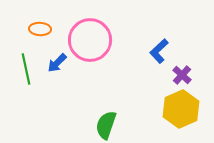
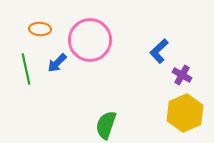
purple cross: rotated 12 degrees counterclockwise
yellow hexagon: moved 4 px right, 4 px down
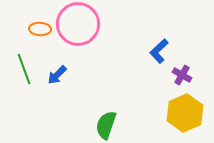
pink circle: moved 12 px left, 16 px up
blue arrow: moved 12 px down
green line: moved 2 px left; rotated 8 degrees counterclockwise
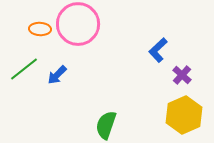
blue L-shape: moved 1 px left, 1 px up
green line: rotated 72 degrees clockwise
purple cross: rotated 12 degrees clockwise
yellow hexagon: moved 1 px left, 2 px down
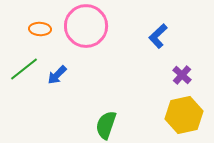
pink circle: moved 8 px right, 2 px down
blue L-shape: moved 14 px up
yellow hexagon: rotated 12 degrees clockwise
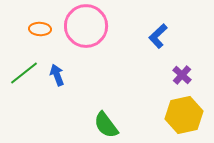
green line: moved 4 px down
blue arrow: rotated 115 degrees clockwise
green semicircle: rotated 56 degrees counterclockwise
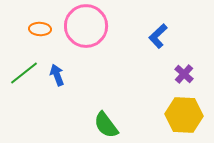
purple cross: moved 2 px right, 1 px up
yellow hexagon: rotated 15 degrees clockwise
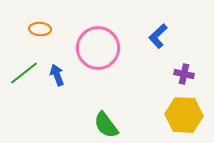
pink circle: moved 12 px right, 22 px down
purple cross: rotated 30 degrees counterclockwise
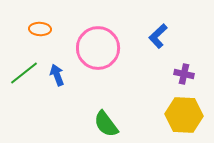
green semicircle: moved 1 px up
